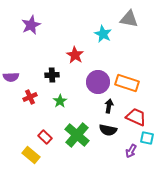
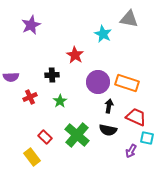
yellow rectangle: moved 1 px right, 2 px down; rotated 12 degrees clockwise
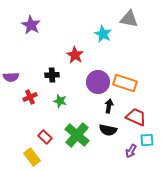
purple star: rotated 18 degrees counterclockwise
orange rectangle: moved 2 px left
green star: rotated 24 degrees counterclockwise
cyan square: moved 2 px down; rotated 16 degrees counterclockwise
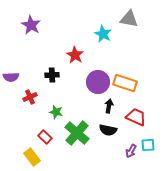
green star: moved 4 px left, 11 px down
green cross: moved 2 px up
cyan square: moved 1 px right, 5 px down
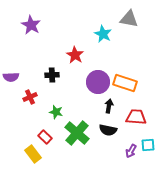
red trapezoid: rotated 20 degrees counterclockwise
yellow rectangle: moved 1 px right, 3 px up
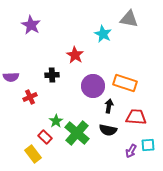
purple circle: moved 5 px left, 4 px down
green star: moved 9 px down; rotated 24 degrees clockwise
